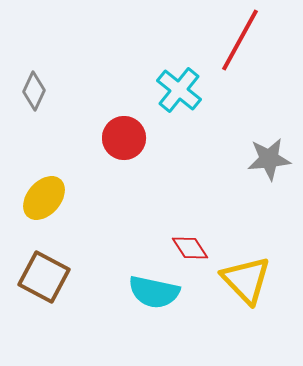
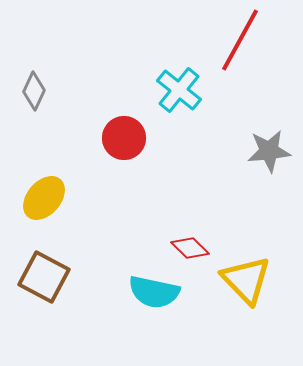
gray star: moved 8 px up
red diamond: rotated 12 degrees counterclockwise
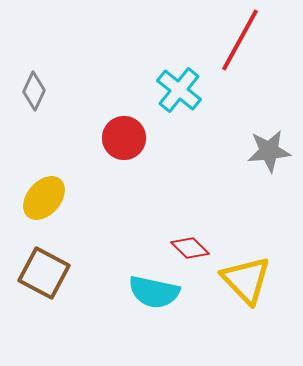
brown square: moved 4 px up
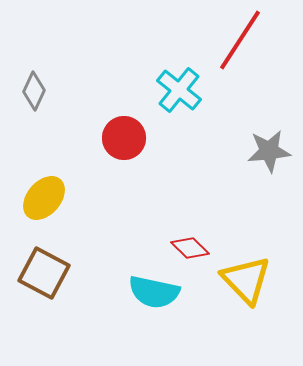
red line: rotated 4 degrees clockwise
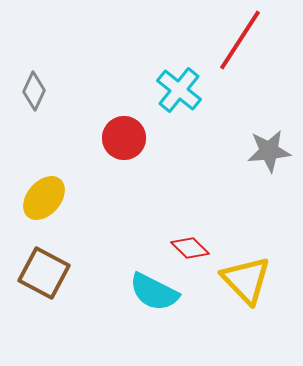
cyan semicircle: rotated 15 degrees clockwise
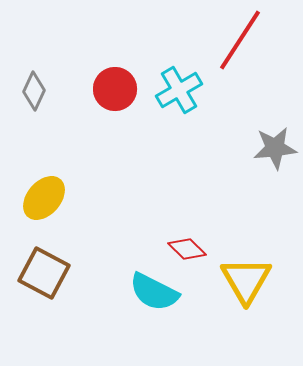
cyan cross: rotated 21 degrees clockwise
red circle: moved 9 px left, 49 px up
gray star: moved 6 px right, 3 px up
red diamond: moved 3 px left, 1 px down
yellow triangle: rotated 14 degrees clockwise
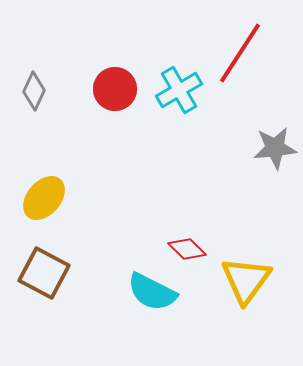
red line: moved 13 px down
yellow triangle: rotated 6 degrees clockwise
cyan semicircle: moved 2 px left
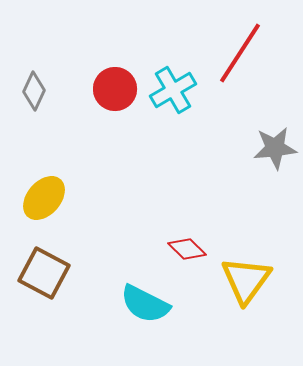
cyan cross: moved 6 px left
cyan semicircle: moved 7 px left, 12 px down
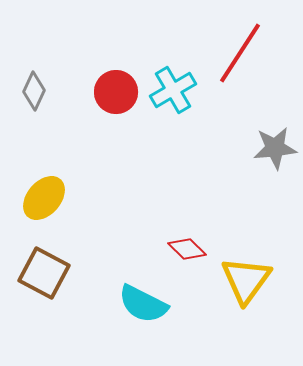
red circle: moved 1 px right, 3 px down
cyan semicircle: moved 2 px left
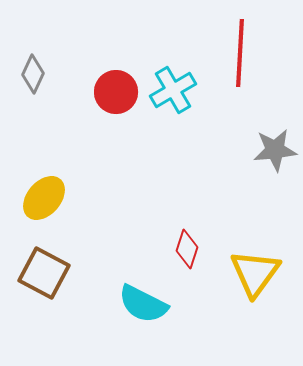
red line: rotated 30 degrees counterclockwise
gray diamond: moved 1 px left, 17 px up
gray star: moved 2 px down
red diamond: rotated 63 degrees clockwise
yellow triangle: moved 9 px right, 7 px up
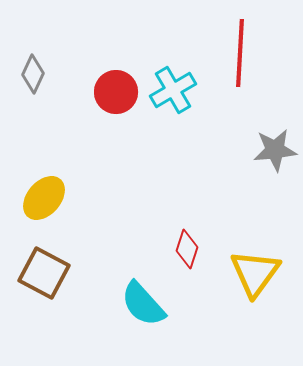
cyan semicircle: rotated 21 degrees clockwise
